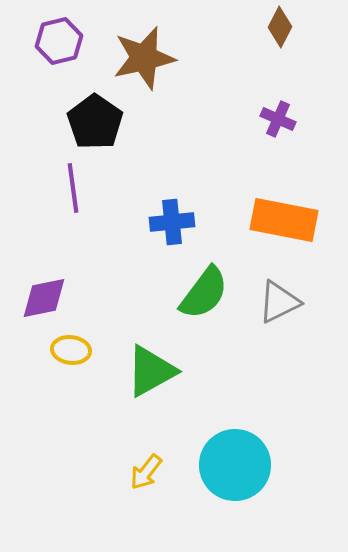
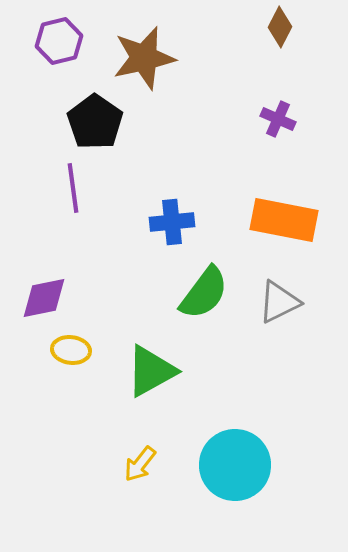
yellow arrow: moved 6 px left, 8 px up
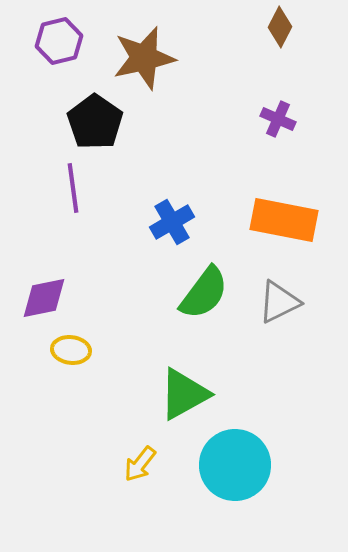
blue cross: rotated 24 degrees counterclockwise
green triangle: moved 33 px right, 23 px down
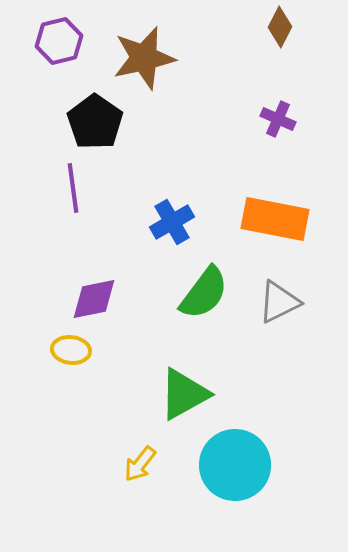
orange rectangle: moved 9 px left, 1 px up
purple diamond: moved 50 px right, 1 px down
